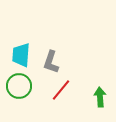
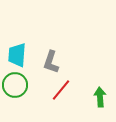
cyan trapezoid: moved 4 px left
green circle: moved 4 px left, 1 px up
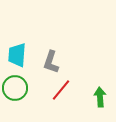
green circle: moved 3 px down
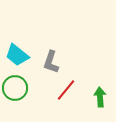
cyan trapezoid: rotated 55 degrees counterclockwise
red line: moved 5 px right
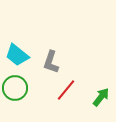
green arrow: moved 1 px right; rotated 42 degrees clockwise
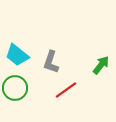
red line: rotated 15 degrees clockwise
green arrow: moved 32 px up
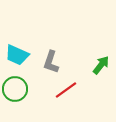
cyan trapezoid: rotated 15 degrees counterclockwise
green circle: moved 1 px down
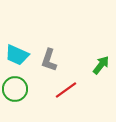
gray L-shape: moved 2 px left, 2 px up
